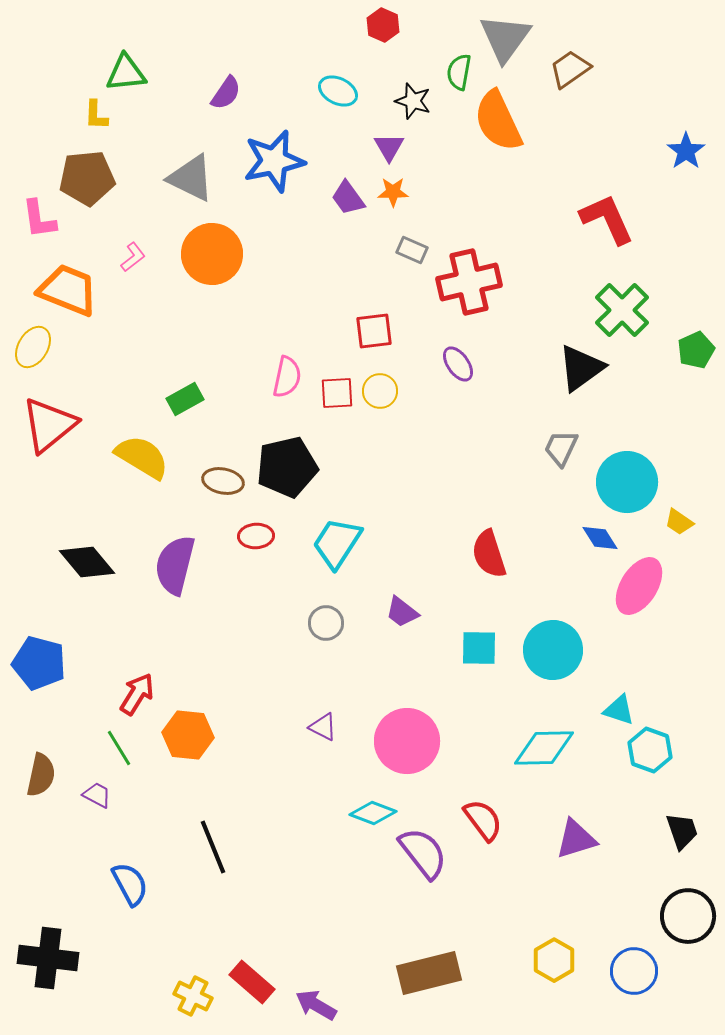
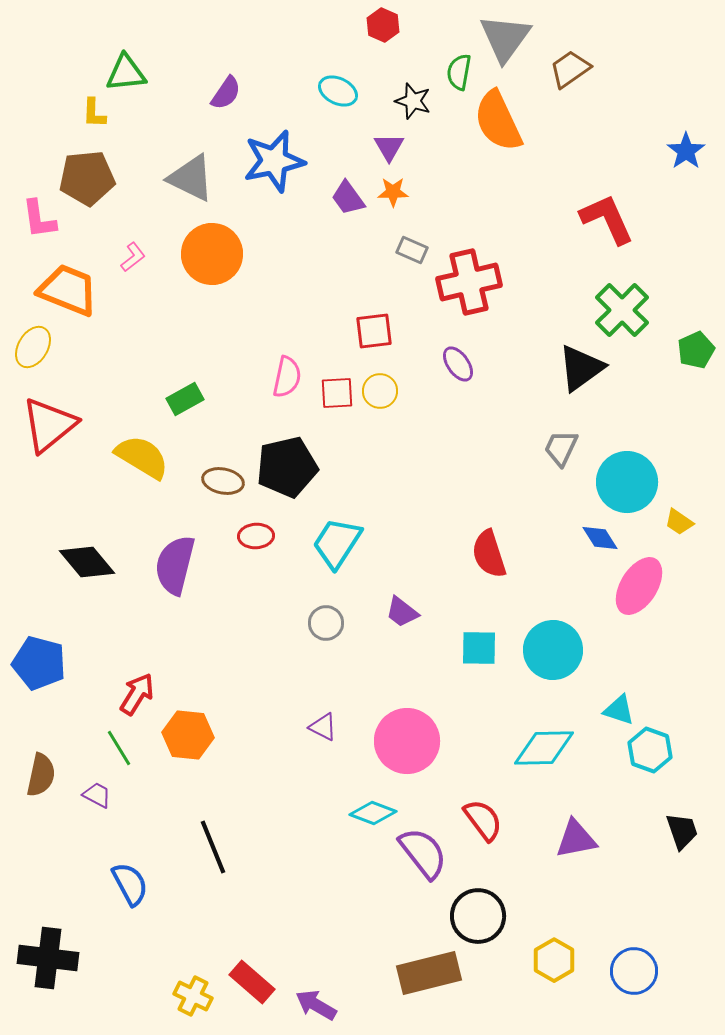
yellow L-shape at (96, 115): moved 2 px left, 2 px up
purple triangle at (576, 839): rotated 6 degrees clockwise
black circle at (688, 916): moved 210 px left
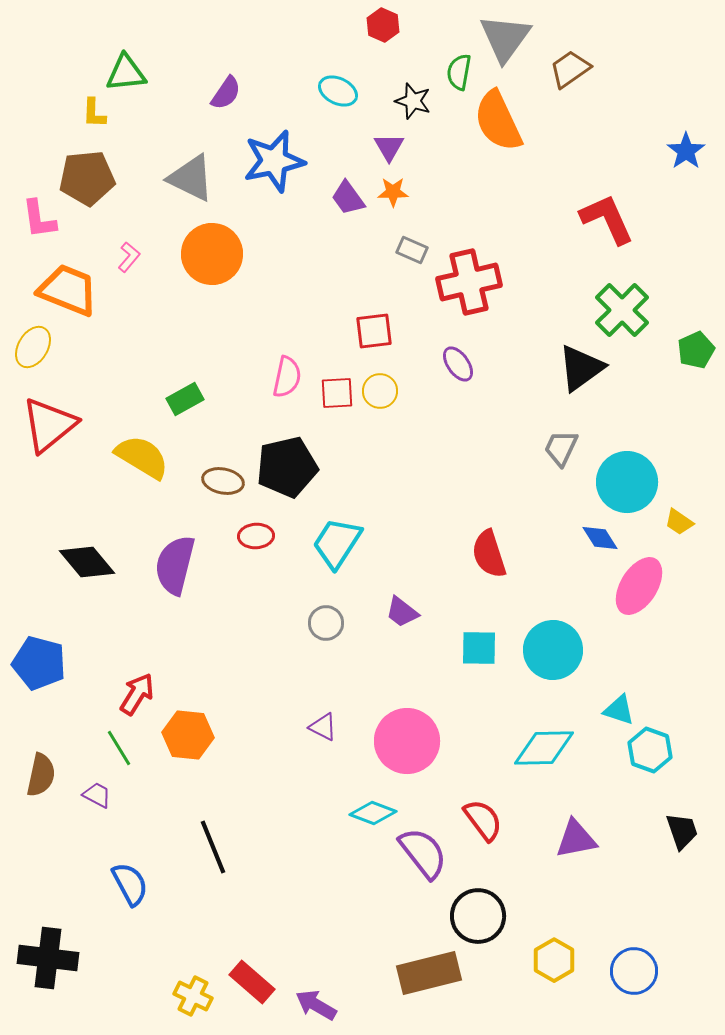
pink L-shape at (133, 257): moved 4 px left; rotated 12 degrees counterclockwise
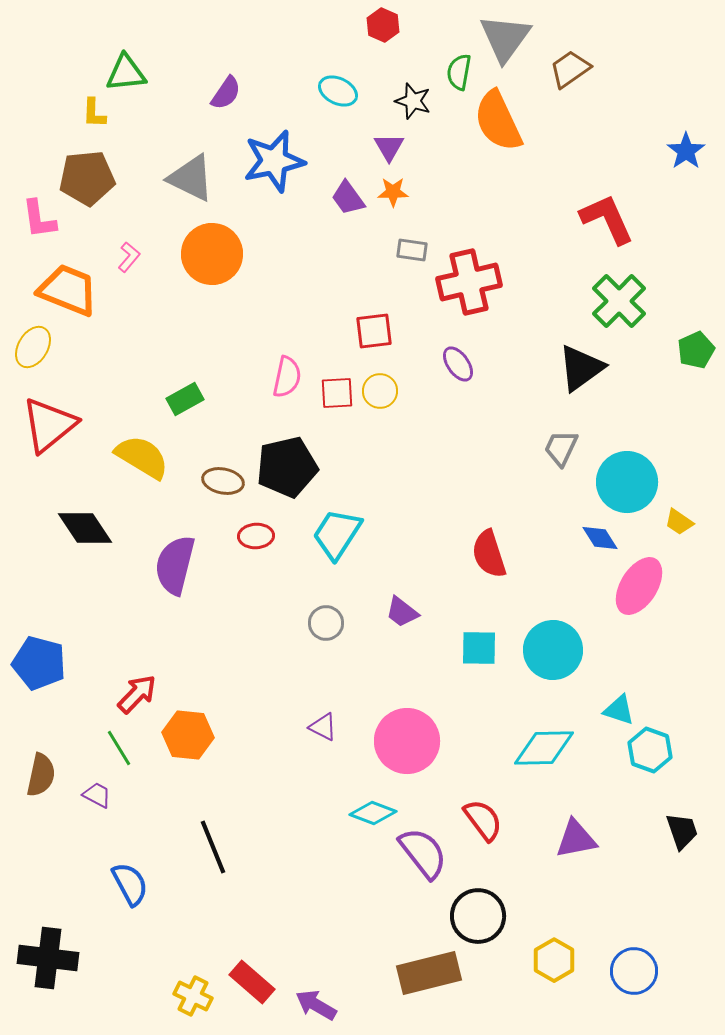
gray rectangle at (412, 250): rotated 16 degrees counterclockwise
green cross at (622, 310): moved 3 px left, 9 px up
cyan trapezoid at (337, 543): moved 9 px up
black diamond at (87, 562): moved 2 px left, 34 px up; rotated 6 degrees clockwise
red arrow at (137, 694): rotated 12 degrees clockwise
